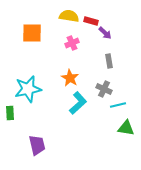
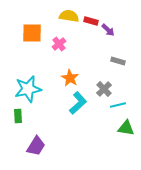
purple arrow: moved 3 px right, 3 px up
pink cross: moved 13 px left, 1 px down; rotated 16 degrees counterclockwise
gray rectangle: moved 9 px right; rotated 64 degrees counterclockwise
gray cross: rotated 21 degrees clockwise
green rectangle: moved 8 px right, 3 px down
purple trapezoid: moved 1 px left, 1 px down; rotated 45 degrees clockwise
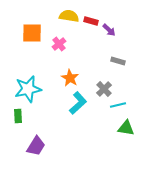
purple arrow: moved 1 px right
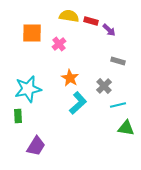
gray cross: moved 3 px up
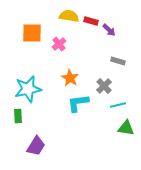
cyan L-shape: rotated 145 degrees counterclockwise
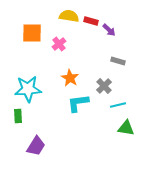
cyan star: rotated 8 degrees clockwise
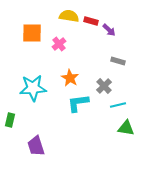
cyan star: moved 5 px right, 1 px up
green rectangle: moved 8 px left, 4 px down; rotated 16 degrees clockwise
purple trapezoid: rotated 130 degrees clockwise
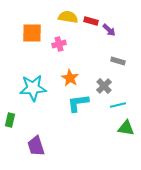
yellow semicircle: moved 1 px left, 1 px down
pink cross: rotated 24 degrees clockwise
